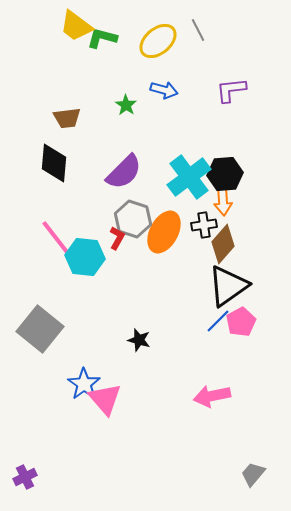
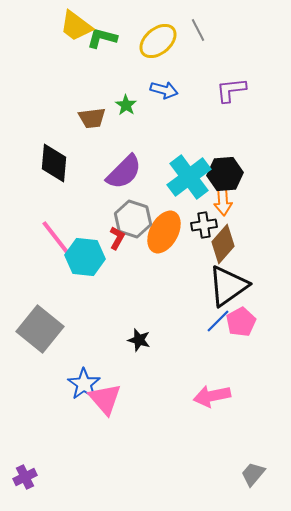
brown trapezoid: moved 25 px right
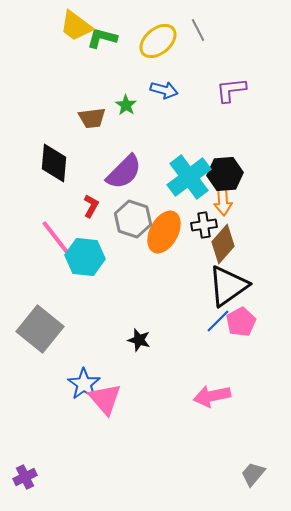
red L-shape: moved 26 px left, 32 px up
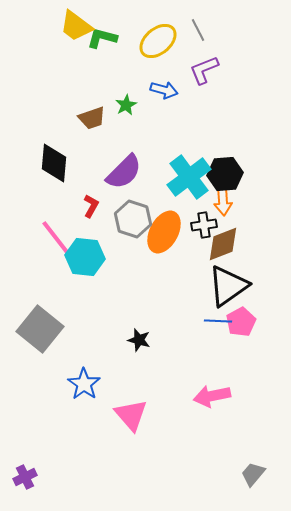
purple L-shape: moved 27 px left, 20 px up; rotated 16 degrees counterclockwise
green star: rotated 10 degrees clockwise
brown trapezoid: rotated 12 degrees counterclockwise
brown diamond: rotated 27 degrees clockwise
blue line: rotated 48 degrees clockwise
pink triangle: moved 26 px right, 16 px down
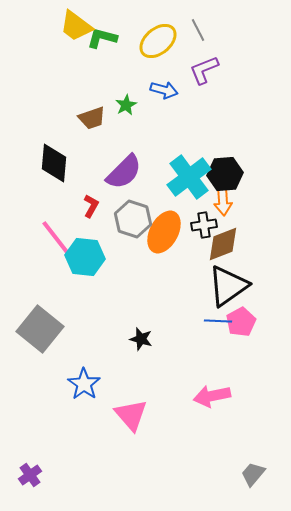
black star: moved 2 px right, 1 px up
purple cross: moved 5 px right, 2 px up; rotated 10 degrees counterclockwise
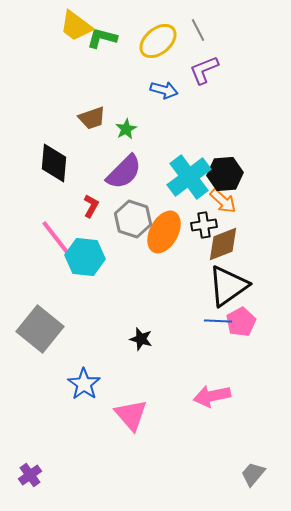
green star: moved 24 px down
orange arrow: rotated 44 degrees counterclockwise
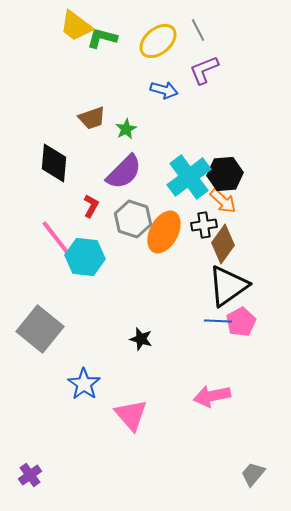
brown diamond: rotated 33 degrees counterclockwise
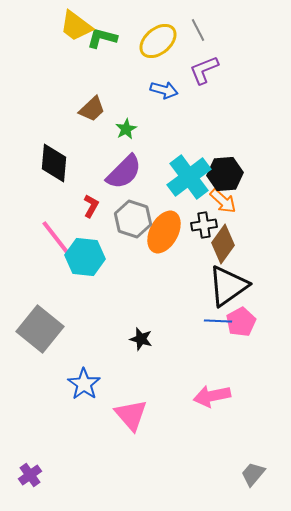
brown trapezoid: moved 9 px up; rotated 24 degrees counterclockwise
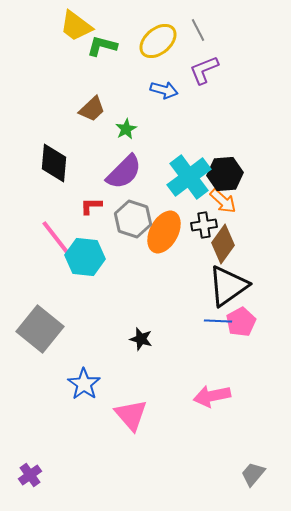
green L-shape: moved 8 px down
red L-shape: rotated 120 degrees counterclockwise
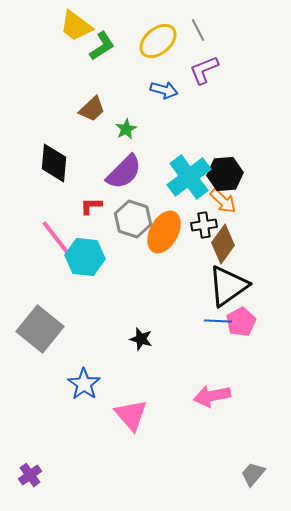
green L-shape: rotated 132 degrees clockwise
